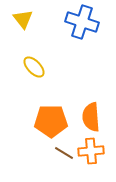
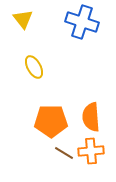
yellow ellipse: rotated 15 degrees clockwise
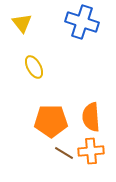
yellow triangle: moved 1 px left, 4 px down
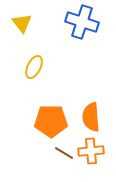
yellow ellipse: rotated 55 degrees clockwise
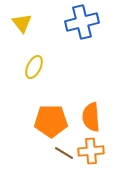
blue cross: rotated 32 degrees counterclockwise
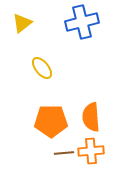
yellow triangle: rotated 30 degrees clockwise
yellow ellipse: moved 8 px right, 1 px down; rotated 65 degrees counterclockwise
brown line: rotated 36 degrees counterclockwise
